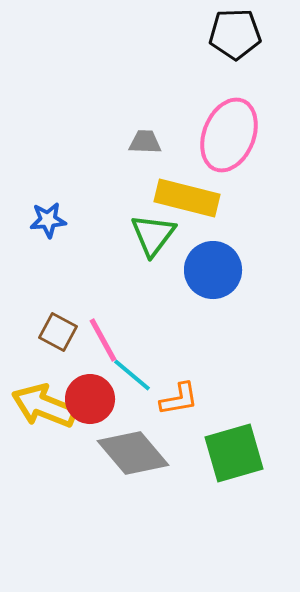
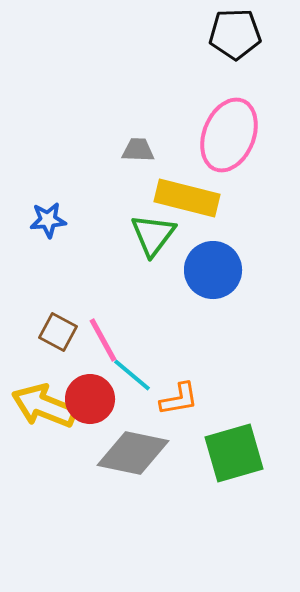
gray trapezoid: moved 7 px left, 8 px down
gray diamond: rotated 38 degrees counterclockwise
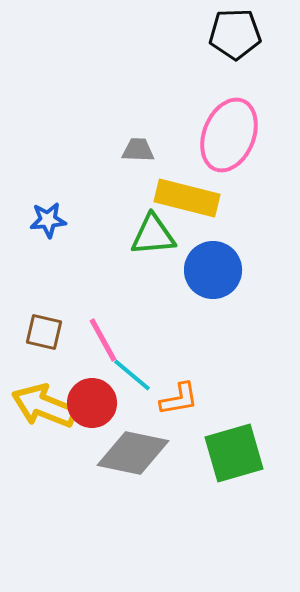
green triangle: rotated 48 degrees clockwise
brown square: moved 14 px left; rotated 15 degrees counterclockwise
red circle: moved 2 px right, 4 px down
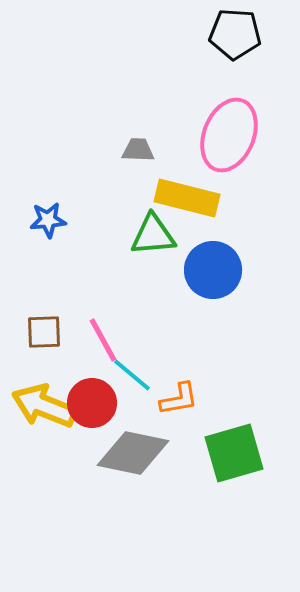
black pentagon: rotated 6 degrees clockwise
brown square: rotated 15 degrees counterclockwise
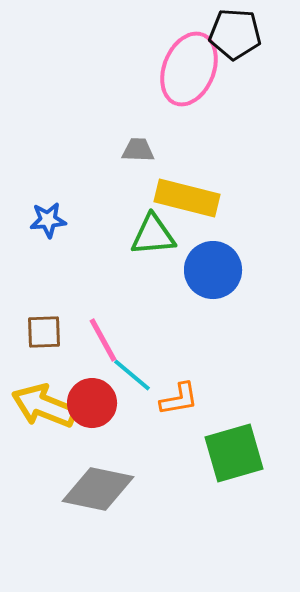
pink ellipse: moved 40 px left, 66 px up
gray diamond: moved 35 px left, 36 px down
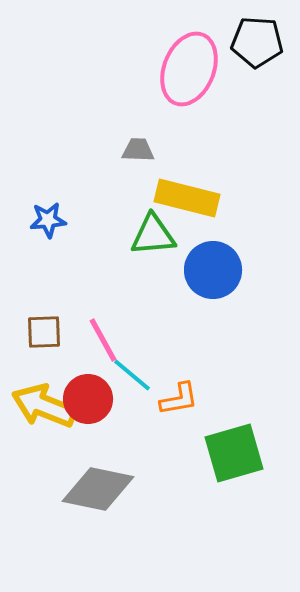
black pentagon: moved 22 px right, 8 px down
red circle: moved 4 px left, 4 px up
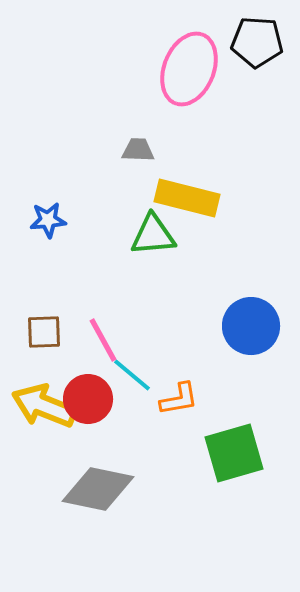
blue circle: moved 38 px right, 56 px down
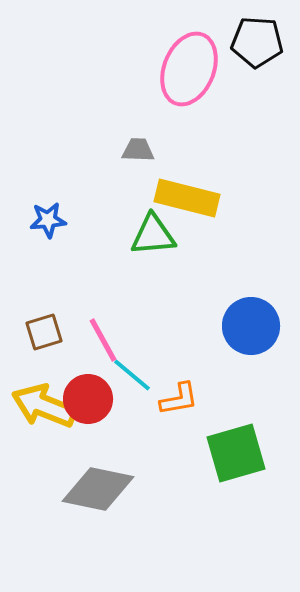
brown square: rotated 15 degrees counterclockwise
green square: moved 2 px right
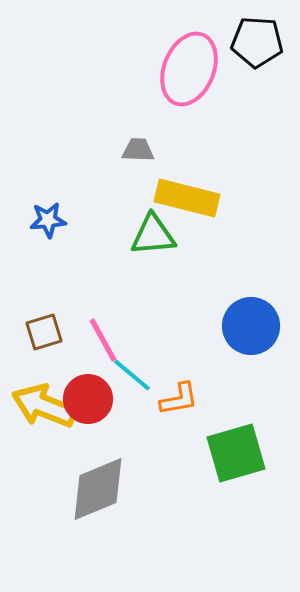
gray diamond: rotated 34 degrees counterclockwise
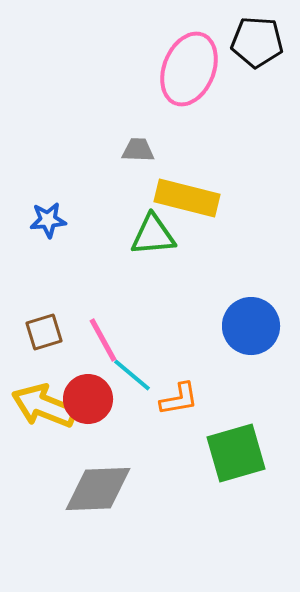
gray diamond: rotated 20 degrees clockwise
